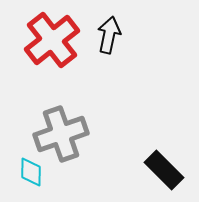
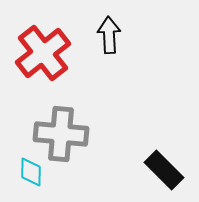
black arrow: rotated 15 degrees counterclockwise
red cross: moved 9 px left, 13 px down
gray cross: rotated 24 degrees clockwise
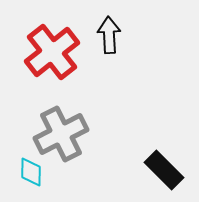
red cross: moved 9 px right, 1 px up
gray cross: rotated 32 degrees counterclockwise
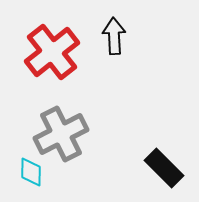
black arrow: moved 5 px right, 1 px down
black rectangle: moved 2 px up
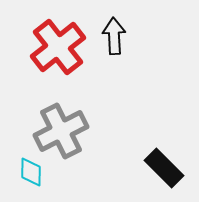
red cross: moved 6 px right, 5 px up
gray cross: moved 3 px up
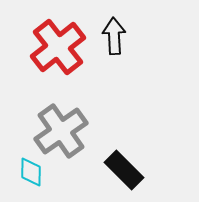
gray cross: rotated 8 degrees counterclockwise
black rectangle: moved 40 px left, 2 px down
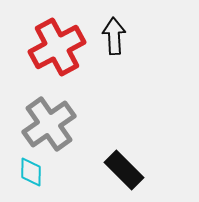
red cross: moved 1 px left; rotated 10 degrees clockwise
gray cross: moved 12 px left, 7 px up
